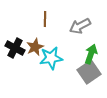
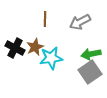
gray arrow: moved 4 px up
green arrow: rotated 120 degrees counterclockwise
gray square: moved 1 px right
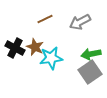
brown line: rotated 63 degrees clockwise
brown star: rotated 24 degrees counterclockwise
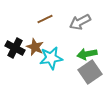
green arrow: moved 4 px left
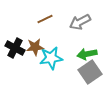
brown star: rotated 30 degrees counterclockwise
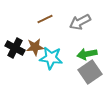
cyan star: rotated 15 degrees clockwise
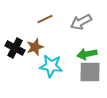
gray arrow: moved 1 px right
brown star: rotated 12 degrees counterclockwise
cyan star: moved 8 px down
gray square: rotated 35 degrees clockwise
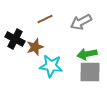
black cross: moved 9 px up
